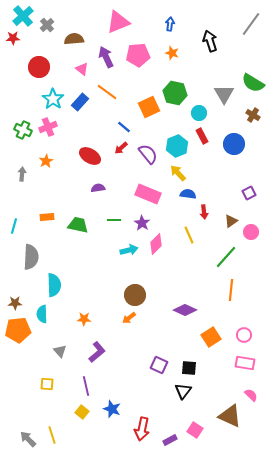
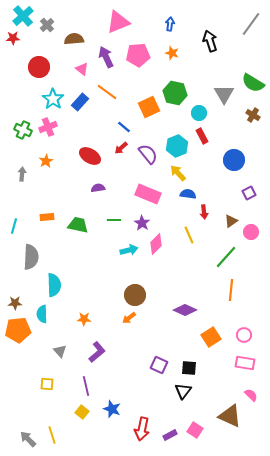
blue circle at (234, 144): moved 16 px down
purple rectangle at (170, 440): moved 5 px up
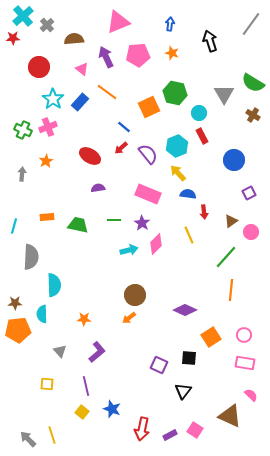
black square at (189, 368): moved 10 px up
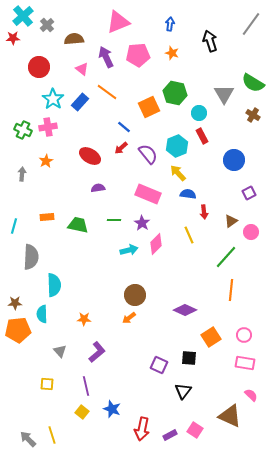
pink cross at (48, 127): rotated 12 degrees clockwise
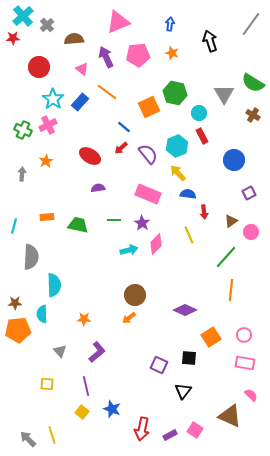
pink cross at (48, 127): moved 2 px up; rotated 18 degrees counterclockwise
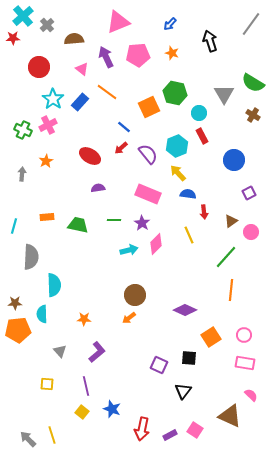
blue arrow at (170, 24): rotated 144 degrees counterclockwise
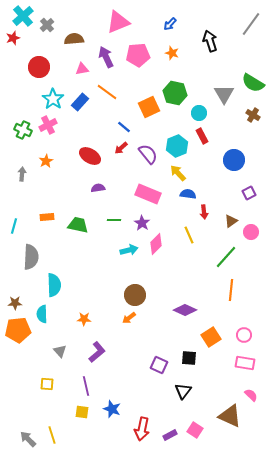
red star at (13, 38): rotated 16 degrees counterclockwise
pink triangle at (82, 69): rotated 48 degrees counterclockwise
yellow square at (82, 412): rotated 32 degrees counterclockwise
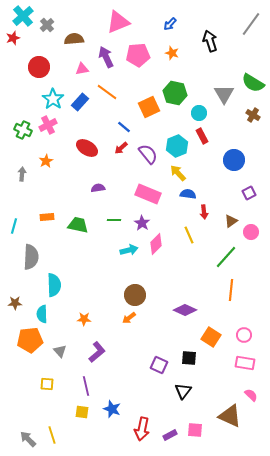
red ellipse at (90, 156): moved 3 px left, 8 px up
orange pentagon at (18, 330): moved 12 px right, 10 px down
orange square at (211, 337): rotated 24 degrees counterclockwise
pink square at (195, 430): rotated 28 degrees counterclockwise
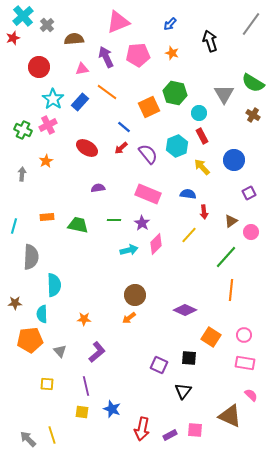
yellow arrow at (178, 173): moved 24 px right, 6 px up
yellow line at (189, 235): rotated 66 degrees clockwise
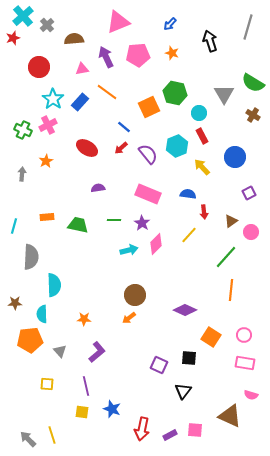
gray line at (251, 24): moved 3 px left, 3 px down; rotated 20 degrees counterclockwise
blue circle at (234, 160): moved 1 px right, 3 px up
pink semicircle at (251, 395): rotated 152 degrees clockwise
